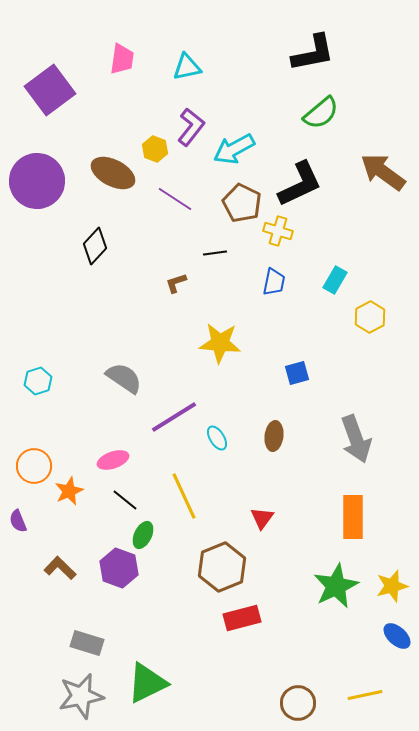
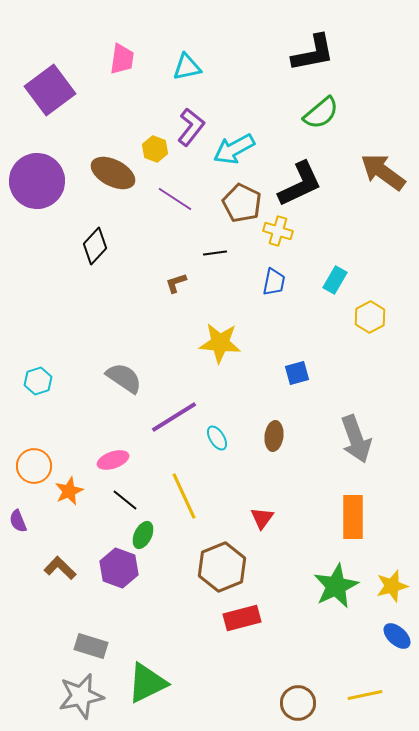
gray rectangle at (87, 643): moved 4 px right, 3 px down
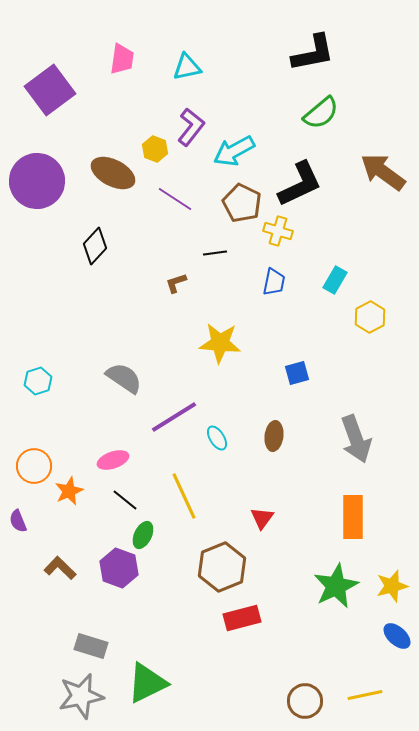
cyan arrow at (234, 149): moved 2 px down
brown circle at (298, 703): moved 7 px right, 2 px up
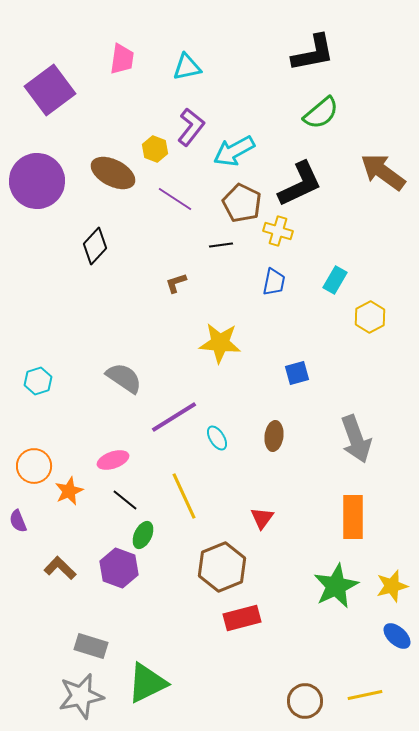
black line at (215, 253): moved 6 px right, 8 px up
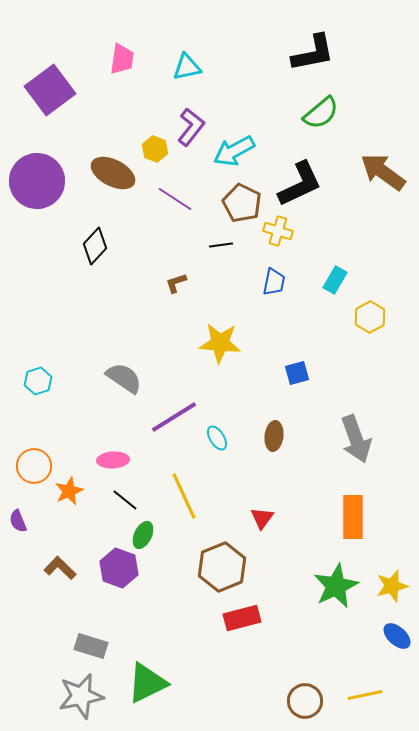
pink ellipse at (113, 460): rotated 16 degrees clockwise
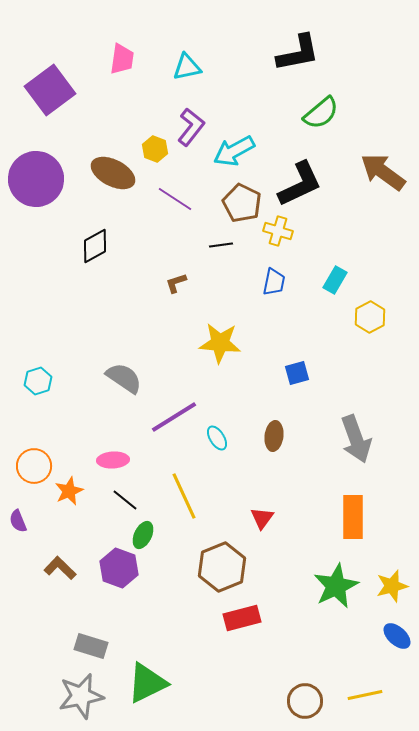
black L-shape at (313, 53): moved 15 px left
purple circle at (37, 181): moved 1 px left, 2 px up
black diamond at (95, 246): rotated 18 degrees clockwise
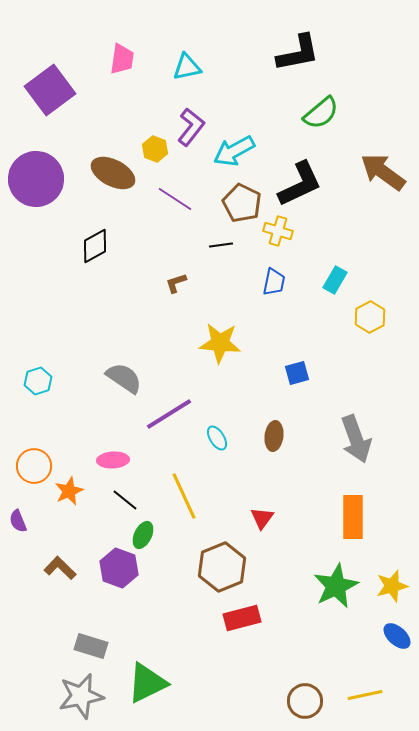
purple line at (174, 417): moved 5 px left, 3 px up
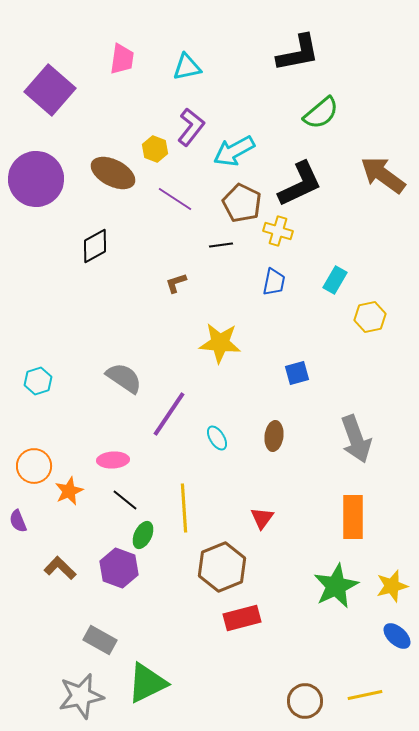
purple square at (50, 90): rotated 12 degrees counterclockwise
brown arrow at (383, 172): moved 3 px down
yellow hexagon at (370, 317): rotated 16 degrees clockwise
purple line at (169, 414): rotated 24 degrees counterclockwise
yellow line at (184, 496): moved 12 px down; rotated 21 degrees clockwise
gray rectangle at (91, 646): moved 9 px right, 6 px up; rotated 12 degrees clockwise
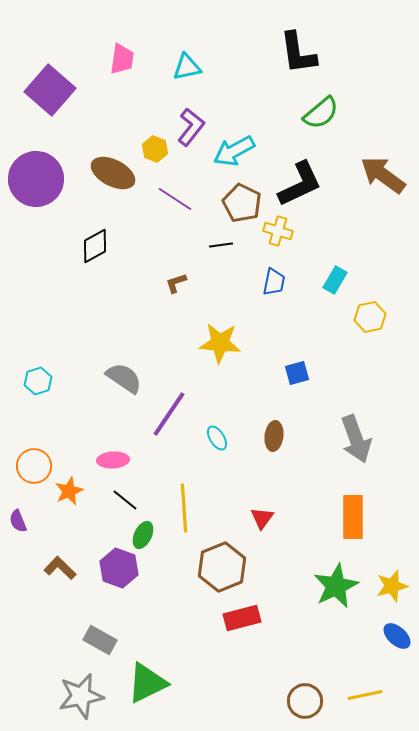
black L-shape at (298, 53): rotated 93 degrees clockwise
